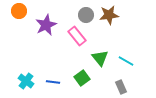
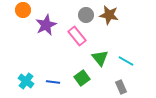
orange circle: moved 4 px right, 1 px up
brown star: rotated 18 degrees clockwise
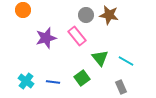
purple star: moved 13 px down; rotated 10 degrees clockwise
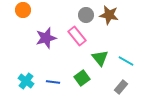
gray rectangle: rotated 64 degrees clockwise
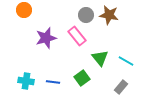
orange circle: moved 1 px right
cyan cross: rotated 28 degrees counterclockwise
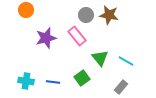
orange circle: moved 2 px right
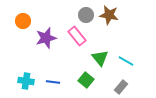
orange circle: moved 3 px left, 11 px down
green square: moved 4 px right, 2 px down; rotated 14 degrees counterclockwise
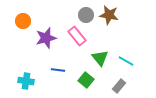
blue line: moved 5 px right, 12 px up
gray rectangle: moved 2 px left, 1 px up
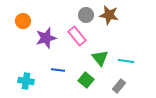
cyan line: rotated 21 degrees counterclockwise
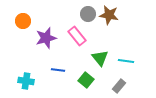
gray circle: moved 2 px right, 1 px up
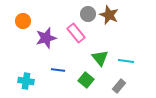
brown star: rotated 12 degrees clockwise
pink rectangle: moved 1 px left, 3 px up
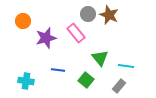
cyan line: moved 5 px down
